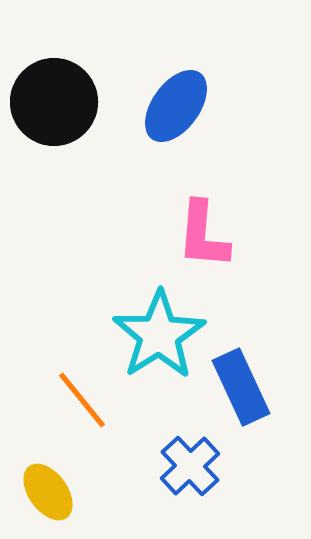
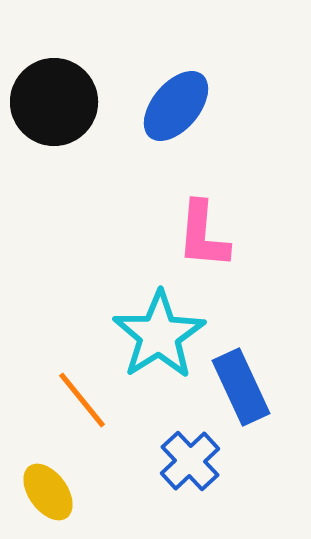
blue ellipse: rotated 4 degrees clockwise
blue cross: moved 5 px up
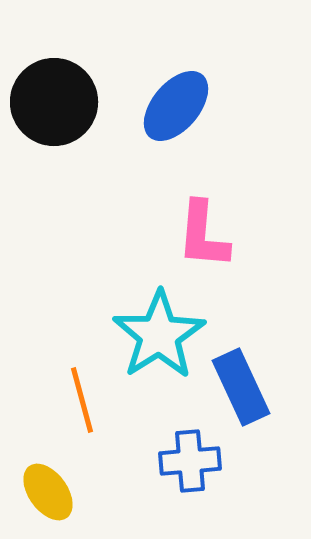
orange line: rotated 24 degrees clockwise
blue cross: rotated 38 degrees clockwise
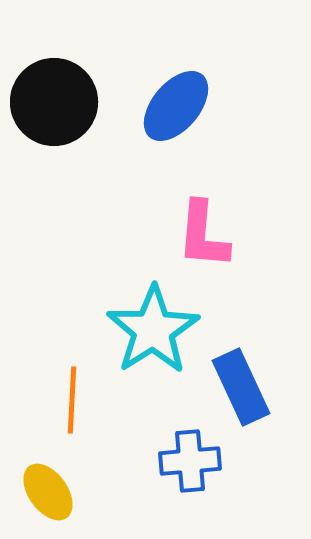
cyan star: moved 6 px left, 5 px up
orange line: moved 10 px left; rotated 18 degrees clockwise
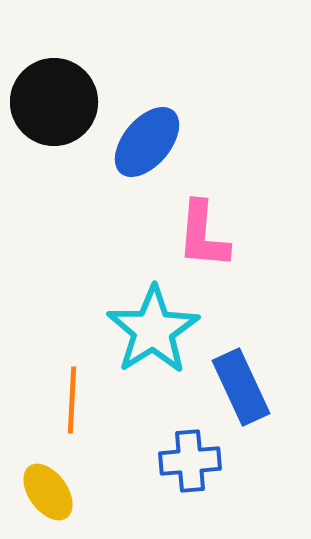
blue ellipse: moved 29 px left, 36 px down
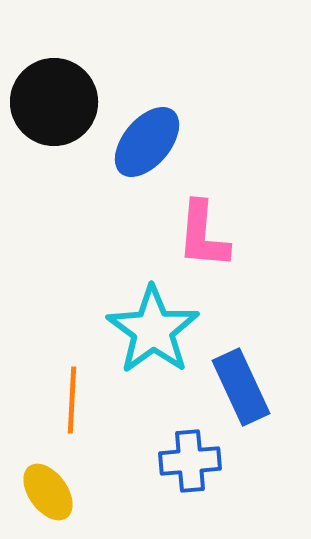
cyan star: rotated 4 degrees counterclockwise
